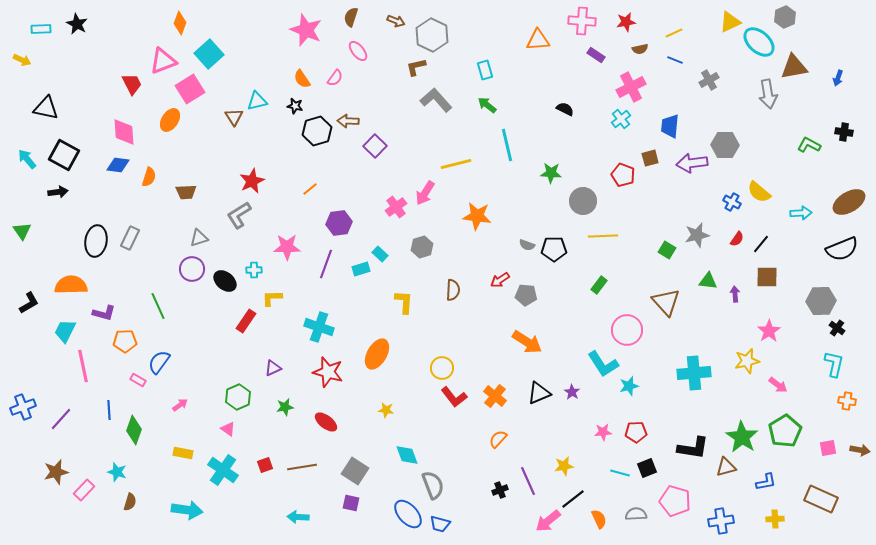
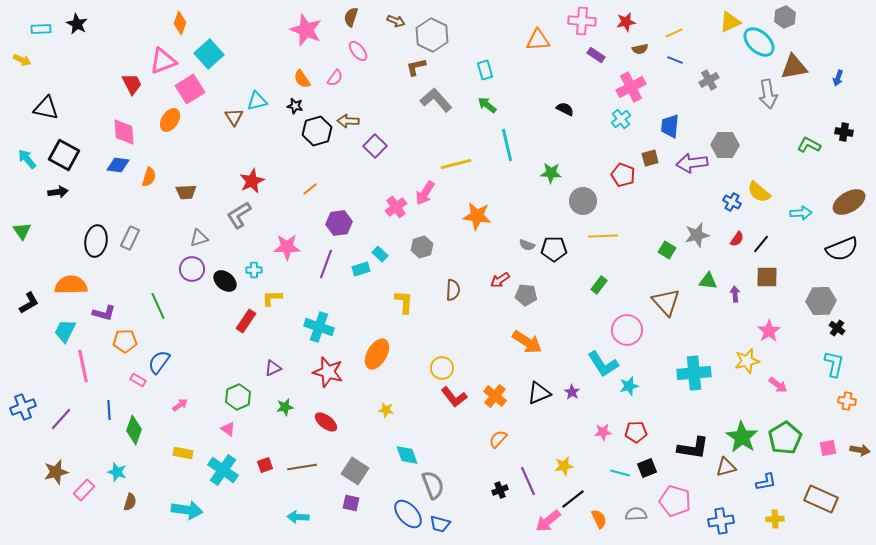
green pentagon at (785, 431): moved 7 px down
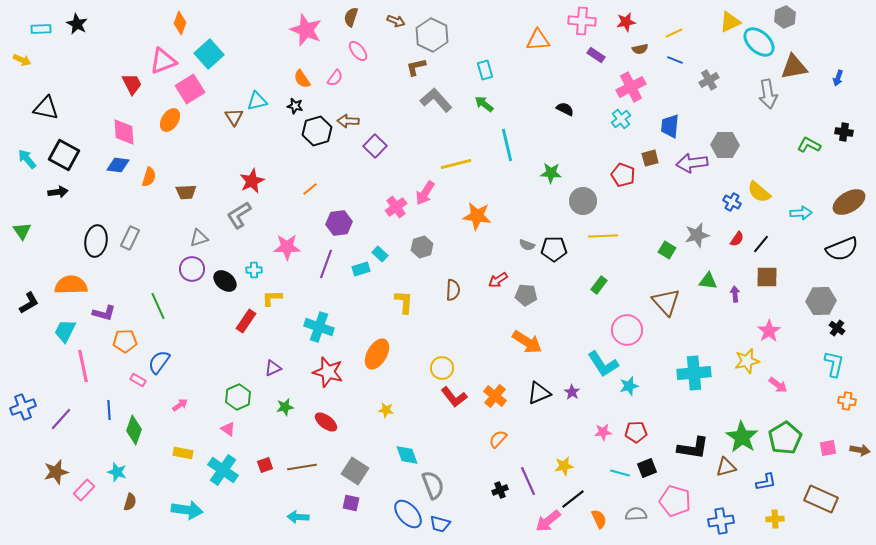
green arrow at (487, 105): moved 3 px left, 1 px up
red arrow at (500, 280): moved 2 px left
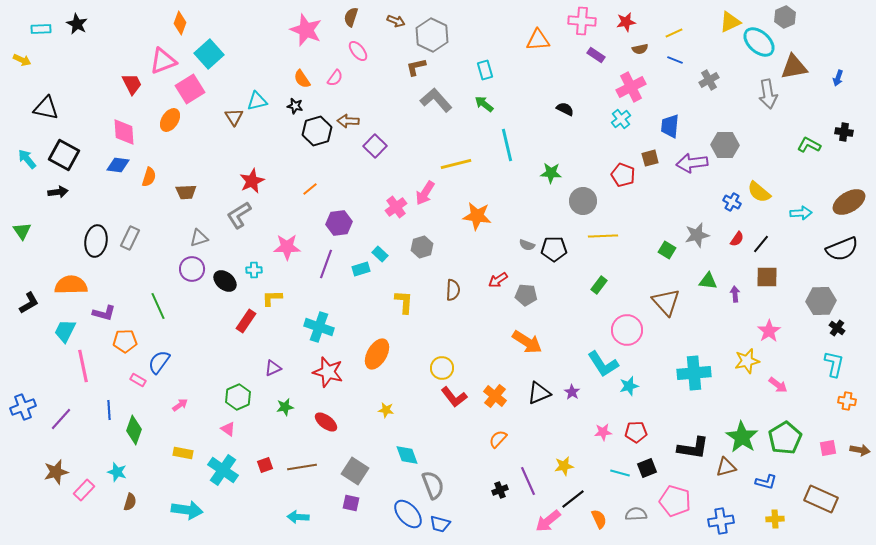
blue L-shape at (766, 482): rotated 25 degrees clockwise
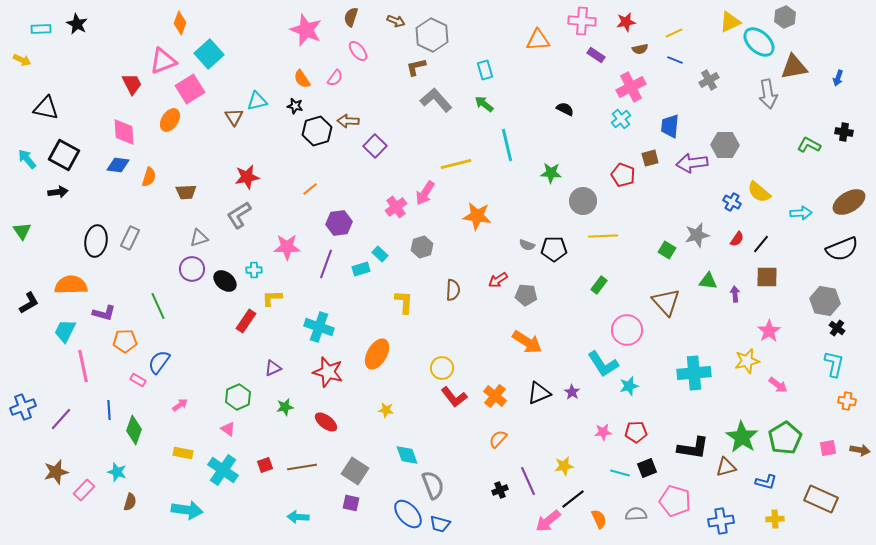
red star at (252, 181): moved 5 px left, 4 px up; rotated 15 degrees clockwise
gray hexagon at (821, 301): moved 4 px right; rotated 12 degrees clockwise
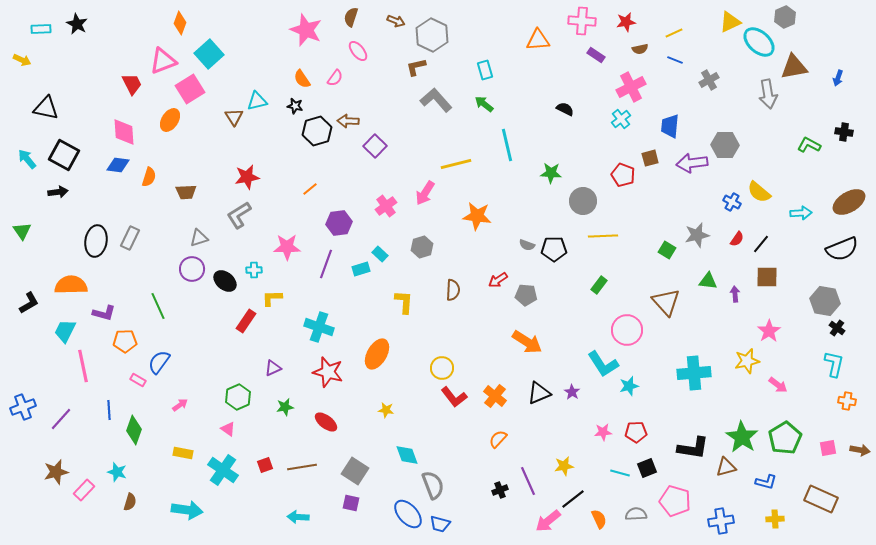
pink cross at (396, 207): moved 10 px left, 1 px up
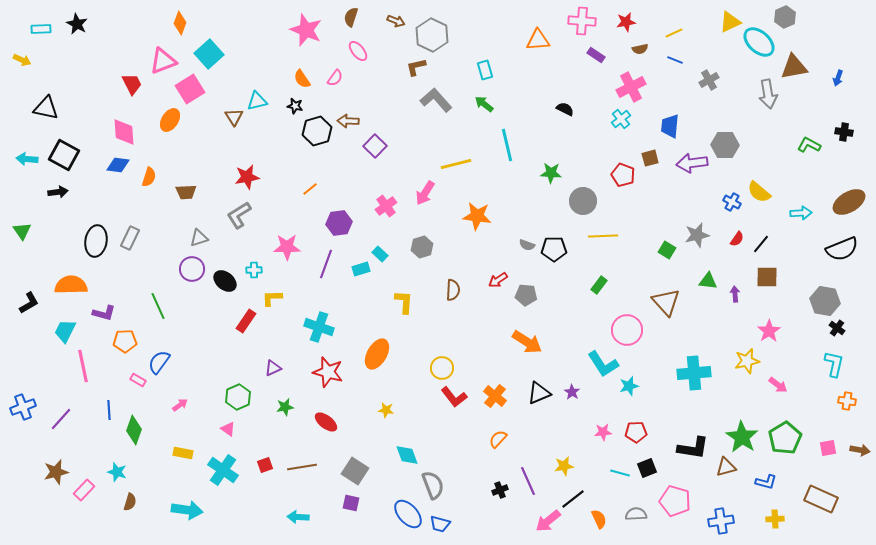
cyan arrow at (27, 159): rotated 45 degrees counterclockwise
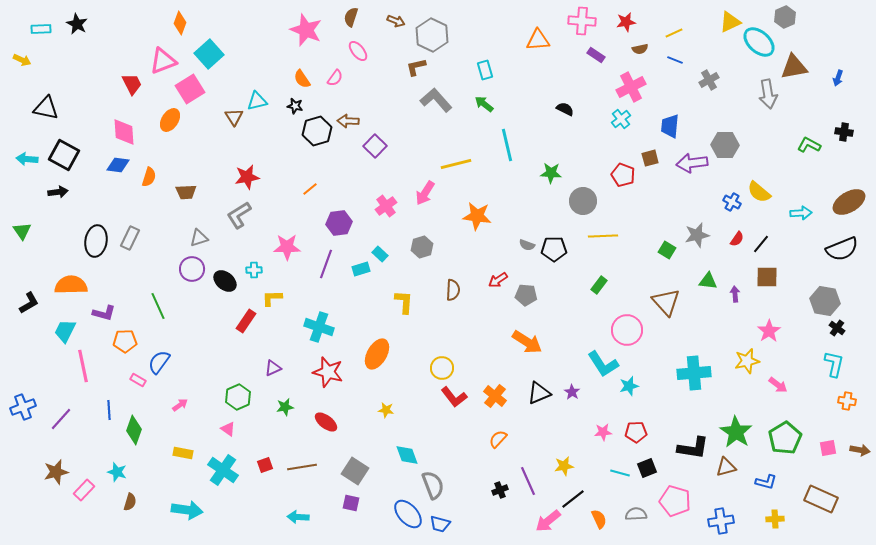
green star at (742, 437): moved 6 px left, 5 px up
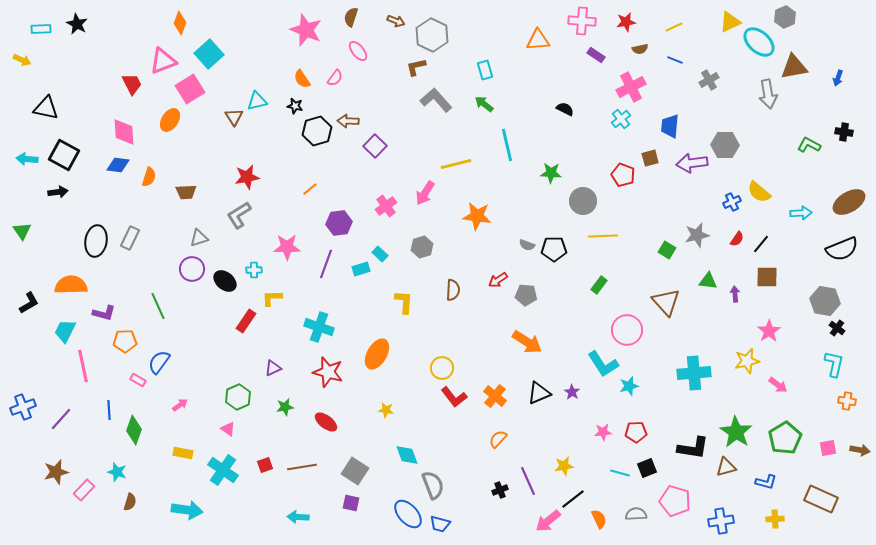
yellow line at (674, 33): moved 6 px up
blue cross at (732, 202): rotated 36 degrees clockwise
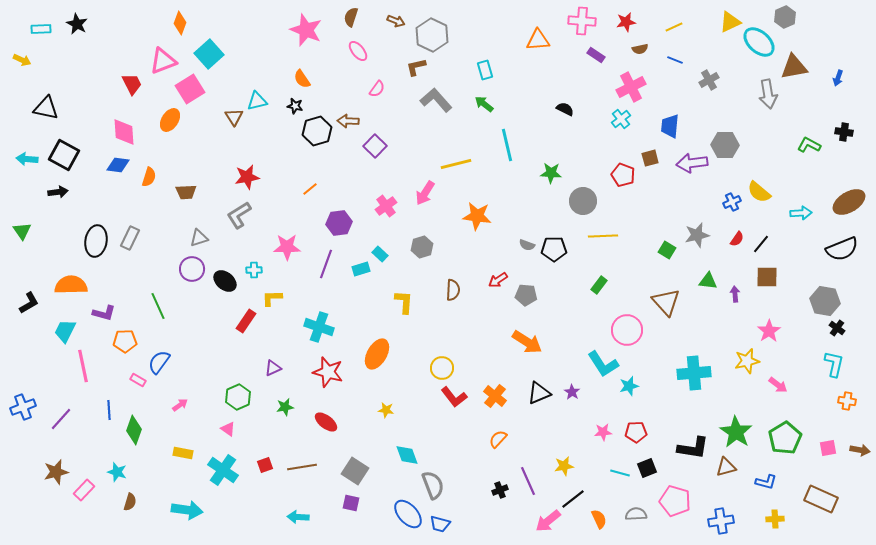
pink semicircle at (335, 78): moved 42 px right, 11 px down
